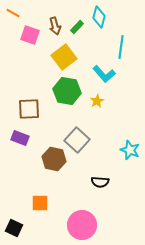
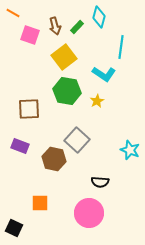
cyan L-shape: rotated 15 degrees counterclockwise
purple rectangle: moved 8 px down
pink circle: moved 7 px right, 12 px up
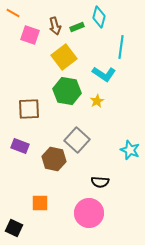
green rectangle: rotated 24 degrees clockwise
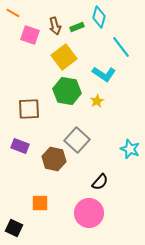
cyan line: rotated 45 degrees counterclockwise
cyan star: moved 1 px up
black semicircle: rotated 54 degrees counterclockwise
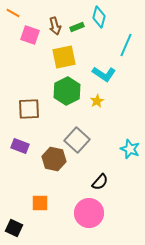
cyan line: moved 5 px right, 2 px up; rotated 60 degrees clockwise
yellow square: rotated 25 degrees clockwise
green hexagon: rotated 24 degrees clockwise
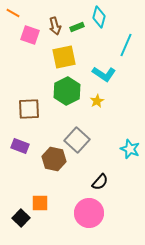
black square: moved 7 px right, 10 px up; rotated 18 degrees clockwise
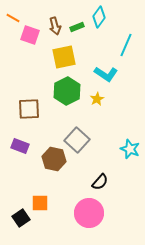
orange line: moved 5 px down
cyan diamond: rotated 20 degrees clockwise
cyan L-shape: moved 2 px right
yellow star: moved 2 px up
black square: rotated 12 degrees clockwise
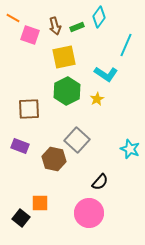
black square: rotated 18 degrees counterclockwise
